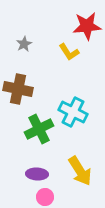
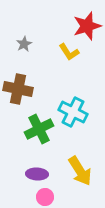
red star: rotated 12 degrees counterclockwise
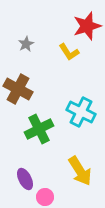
gray star: moved 2 px right
brown cross: rotated 16 degrees clockwise
cyan cross: moved 8 px right
purple ellipse: moved 12 px left, 5 px down; rotated 60 degrees clockwise
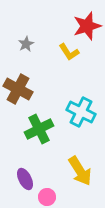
pink circle: moved 2 px right
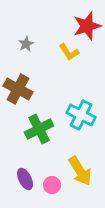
cyan cross: moved 3 px down
pink circle: moved 5 px right, 12 px up
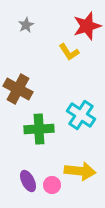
gray star: moved 19 px up
cyan cross: rotated 8 degrees clockwise
green cross: rotated 24 degrees clockwise
yellow arrow: rotated 52 degrees counterclockwise
purple ellipse: moved 3 px right, 2 px down
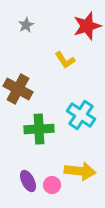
yellow L-shape: moved 4 px left, 8 px down
